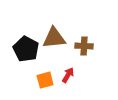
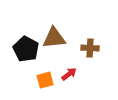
brown cross: moved 6 px right, 2 px down
red arrow: moved 1 px right, 1 px up; rotated 21 degrees clockwise
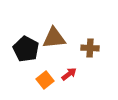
orange square: rotated 24 degrees counterclockwise
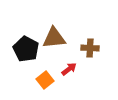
red arrow: moved 5 px up
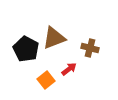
brown triangle: rotated 15 degrees counterclockwise
brown cross: rotated 12 degrees clockwise
orange square: moved 1 px right
